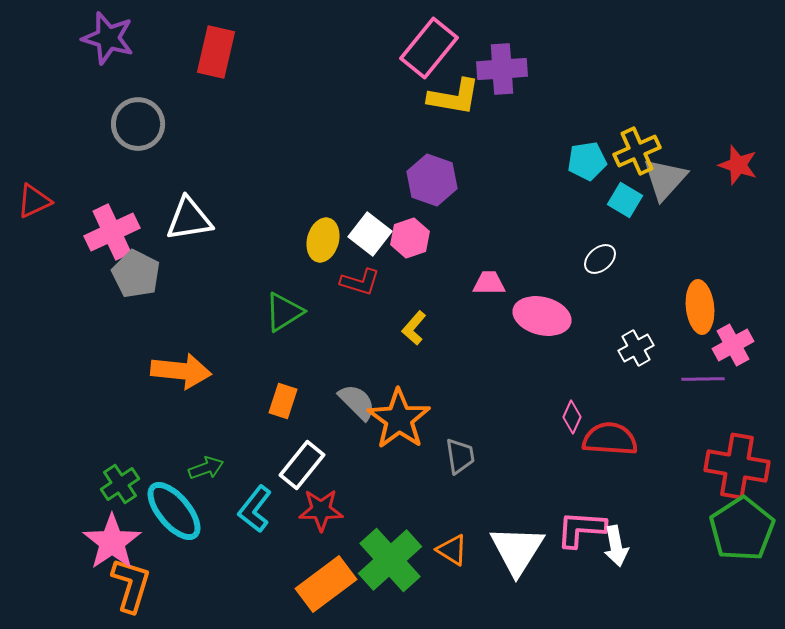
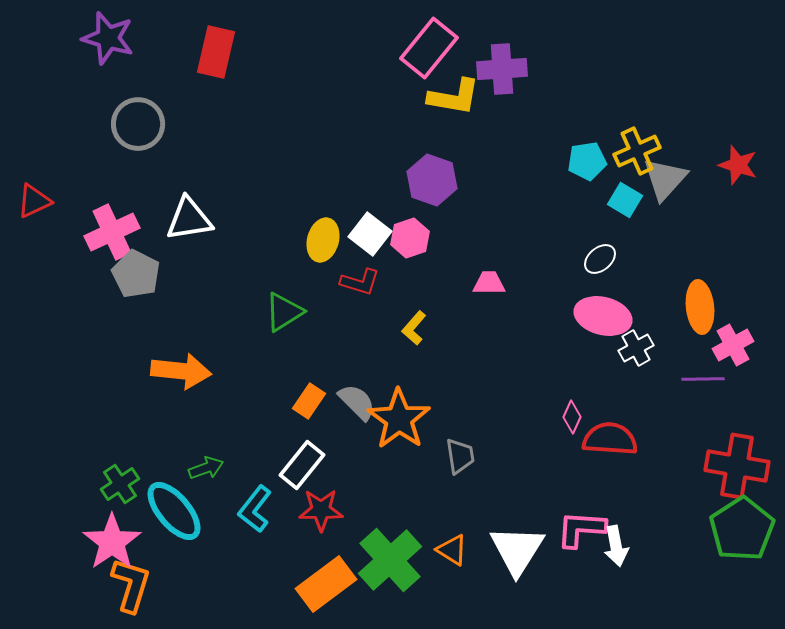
pink ellipse at (542, 316): moved 61 px right
orange rectangle at (283, 401): moved 26 px right; rotated 16 degrees clockwise
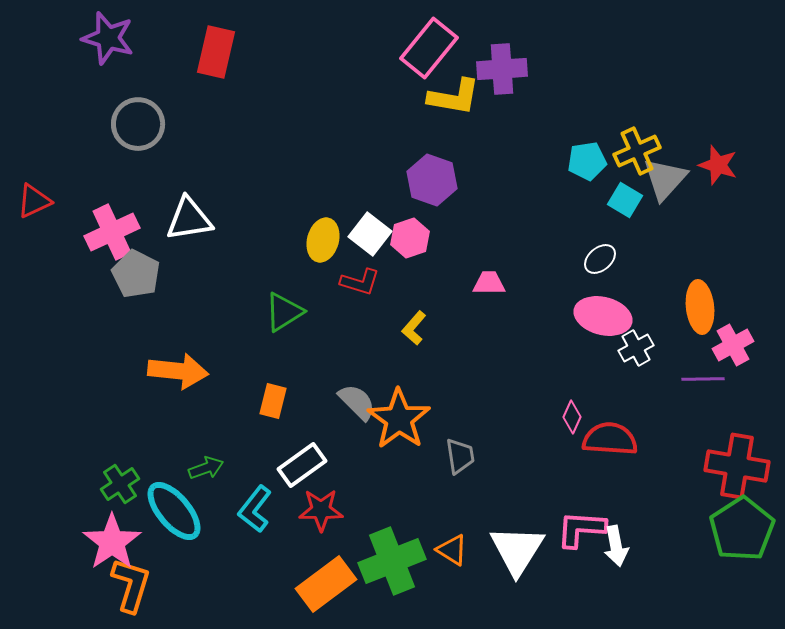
red star at (738, 165): moved 20 px left
orange arrow at (181, 371): moved 3 px left
orange rectangle at (309, 401): moved 36 px left; rotated 20 degrees counterclockwise
white rectangle at (302, 465): rotated 15 degrees clockwise
green cross at (390, 560): moved 2 px right, 1 px down; rotated 20 degrees clockwise
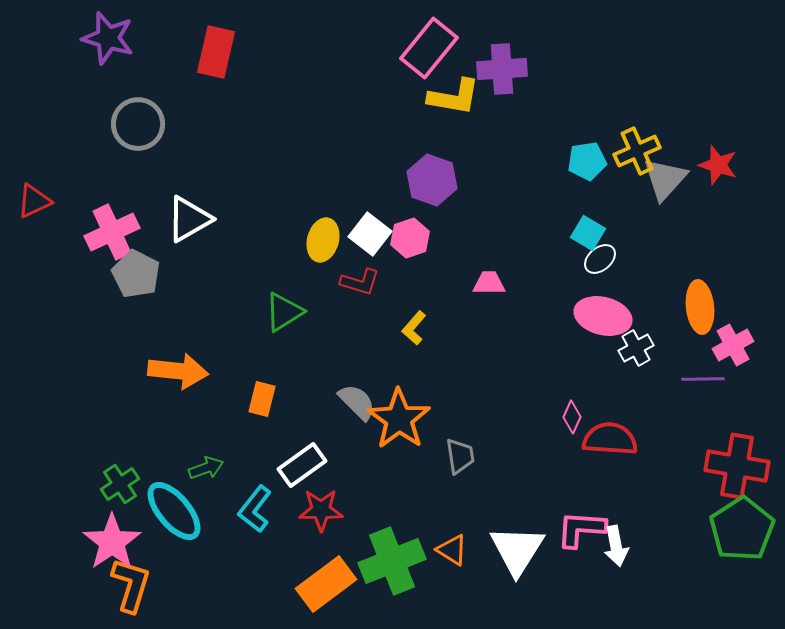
cyan square at (625, 200): moved 37 px left, 33 px down
white triangle at (189, 219): rotated 21 degrees counterclockwise
orange rectangle at (273, 401): moved 11 px left, 2 px up
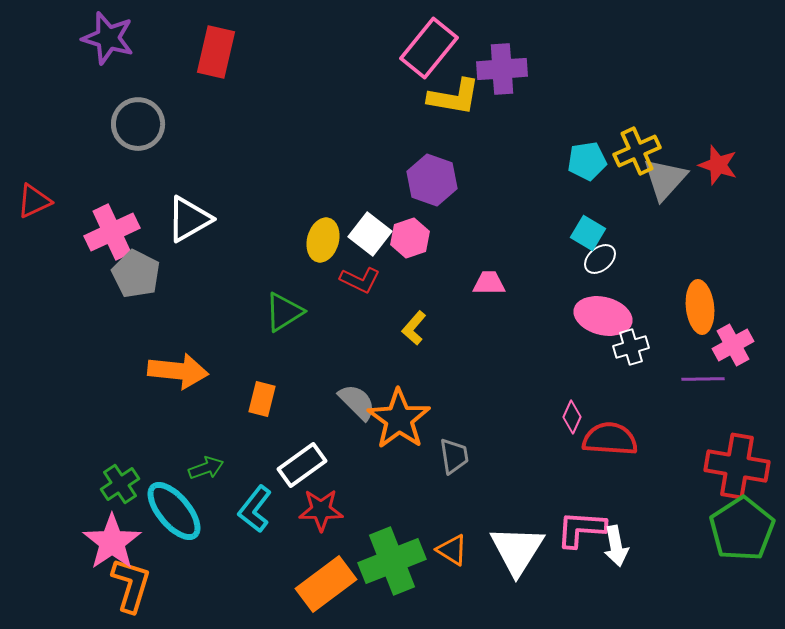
red L-shape at (360, 282): moved 2 px up; rotated 9 degrees clockwise
white cross at (636, 348): moved 5 px left, 1 px up; rotated 12 degrees clockwise
gray trapezoid at (460, 456): moved 6 px left
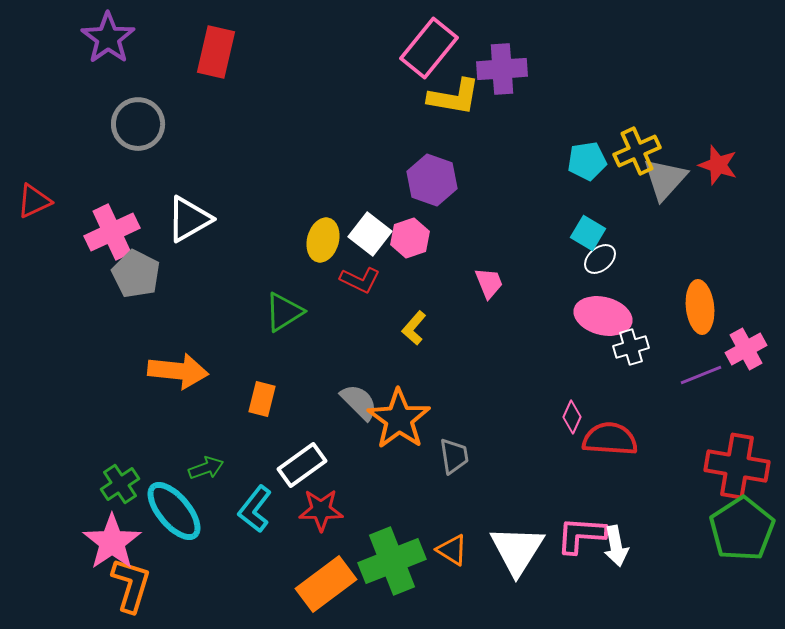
purple star at (108, 38): rotated 20 degrees clockwise
pink trapezoid at (489, 283): rotated 68 degrees clockwise
pink cross at (733, 345): moved 13 px right, 4 px down
purple line at (703, 379): moved 2 px left, 4 px up; rotated 21 degrees counterclockwise
gray semicircle at (357, 402): moved 2 px right
pink L-shape at (581, 529): moved 6 px down
